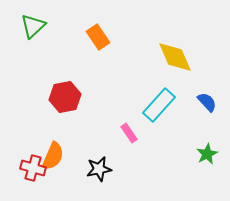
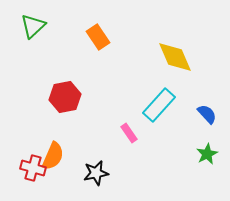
blue semicircle: moved 12 px down
black star: moved 3 px left, 4 px down
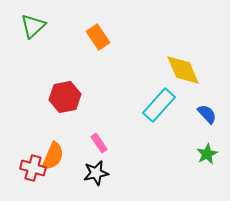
yellow diamond: moved 8 px right, 13 px down
pink rectangle: moved 30 px left, 10 px down
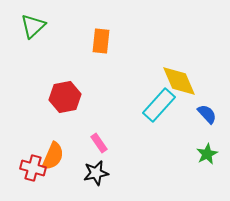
orange rectangle: moved 3 px right, 4 px down; rotated 40 degrees clockwise
yellow diamond: moved 4 px left, 11 px down
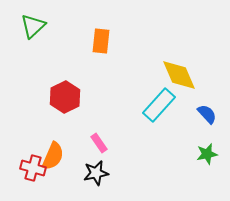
yellow diamond: moved 6 px up
red hexagon: rotated 16 degrees counterclockwise
green star: rotated 15 degrees clockwise
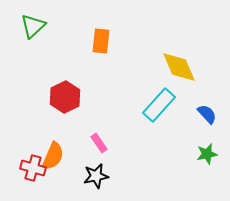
yellow diamond: moved 8 px up
black star: moved 3 px down
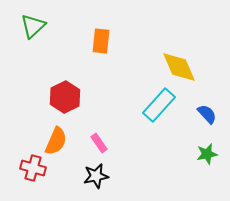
orange semicircle: moved 3 px right, 15 px up
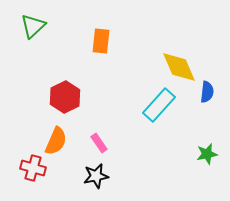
blue semicircle: moved 22 px up; rotated 50 degrees clockwise
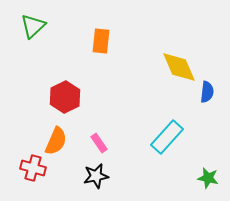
cyan rectangle: moved 8 px right, 32 px down
green star: moved 1 px right, 24 px down; rotated 25 degrees clockwise
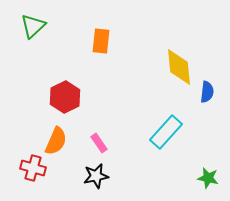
yellow diamond: rotated 18 degrees clockwise
cyan rectangle: moved 1 px left, 5 px up
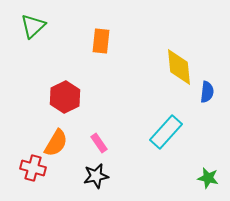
orange semicircle: moved 2 px down; rotated 8 degrees clockwise
